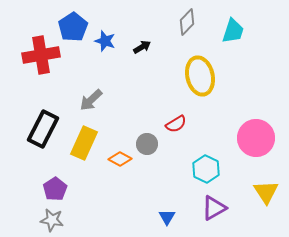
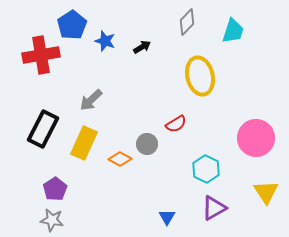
blue pentagon: moved 1 px left, 2 px up
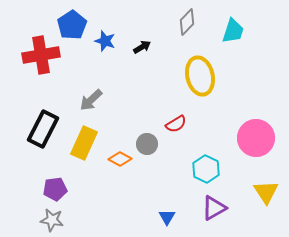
purple pentagon: rotated 25 degrees clockwise
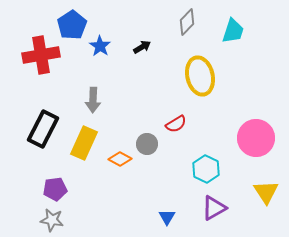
blue star: moved 5 px left, 5 px down; rotated 15 degrees clockwise
gray arrow: moved 2 px right; rotated 45 degrees counterclockwise
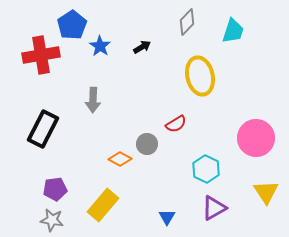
yellow rectangle: moved 19 px right, 62 px down; rotated 16 degrees clockwise
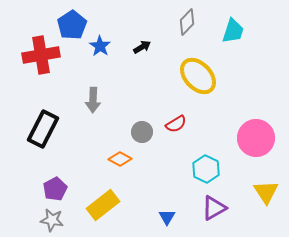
yellow ellipse: moved 2 px left; rotated 30 degrees counterclockwise
gray circle: moved 5 px left, 12 px up
purple pentagon: rotated 20 degrees counterclockwise
yellow rectangle: rotated 12 degrees clockwise
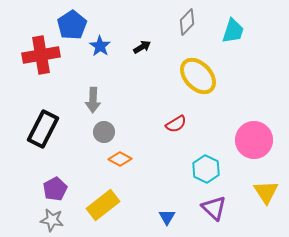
gray circle: moved 38 px left
pink circle: moved 2 px left, 2 px down
purple triangle: rotated 48 degrees counterclockwise
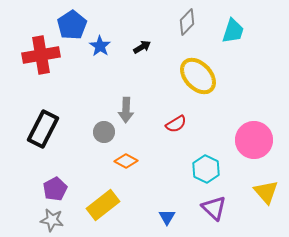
gray arrow: moved 33 px right, 10 px down
orange diamond: moved 6 px right, 2 px down
yellow triangle: rotated 8 degrees counterclockwise
